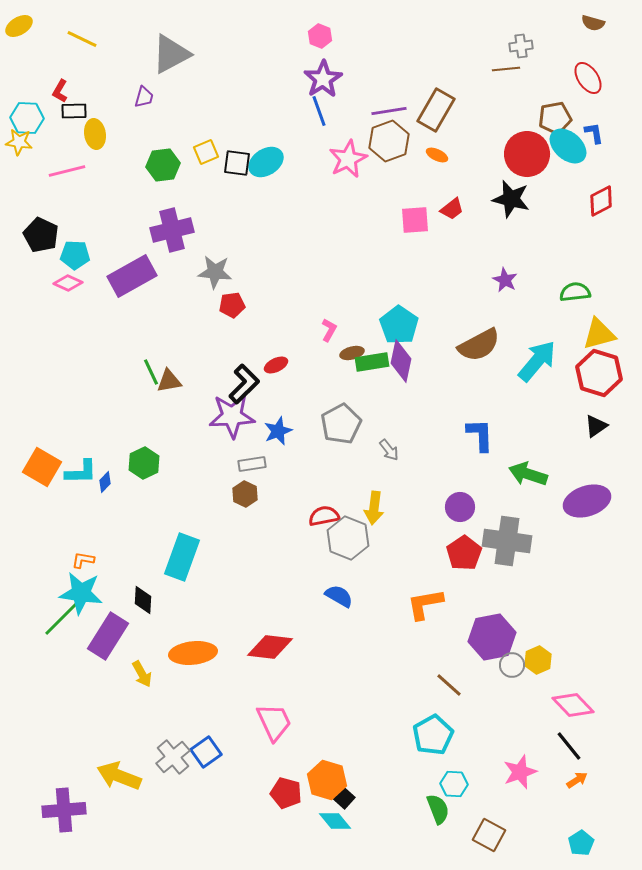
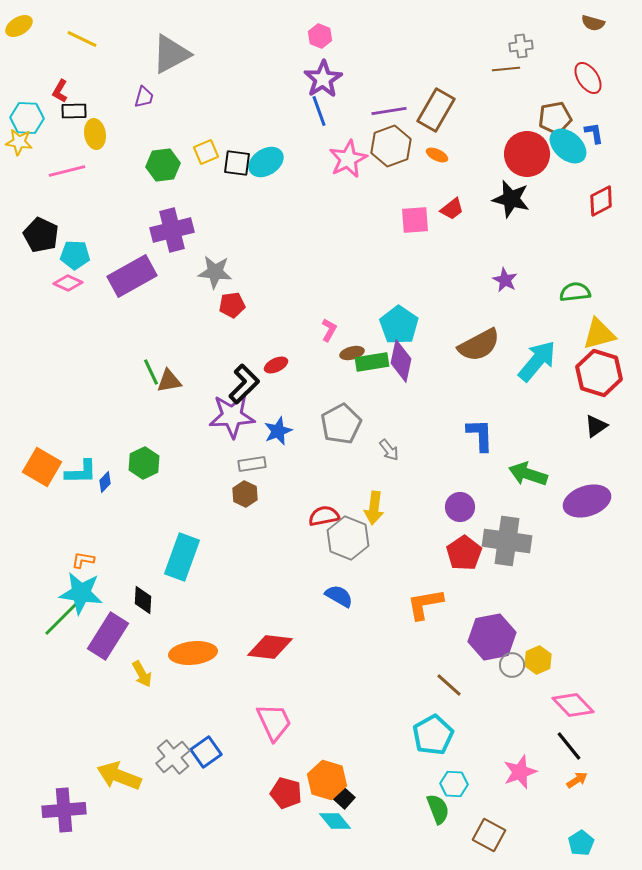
brown hexagon at (389, 141): moved 2 px right, 5 px down
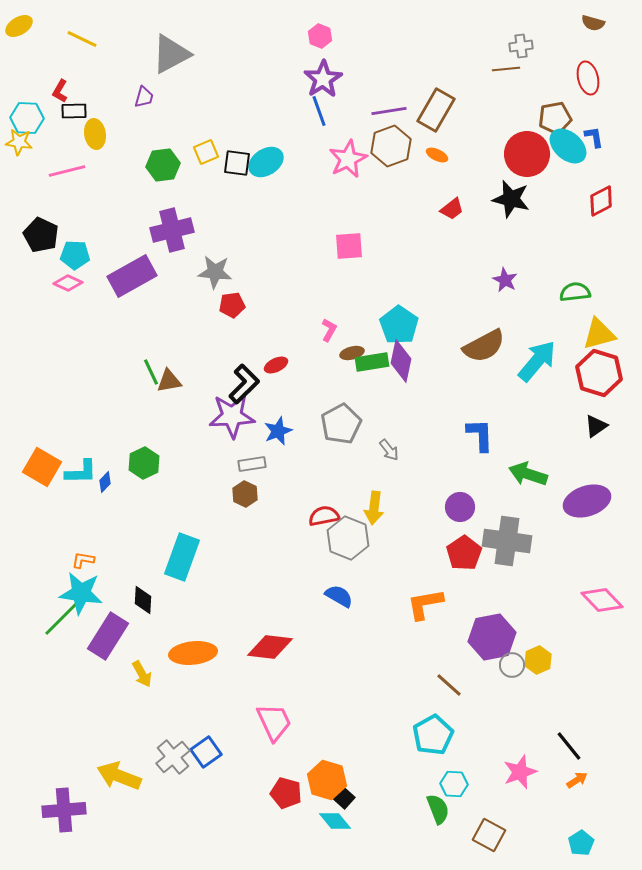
red ellipse at (588, 78): rotated 20 degrees clockwise
blue L-shape at (594, 133): moved 4 px down
pink square at (415, 220): moved 66 px left, 26 px down
brown semicircle at (479, 345): moved 5 px right, 1 px down
pink diamond at (573, 705): moved 29 px right, 105 px up
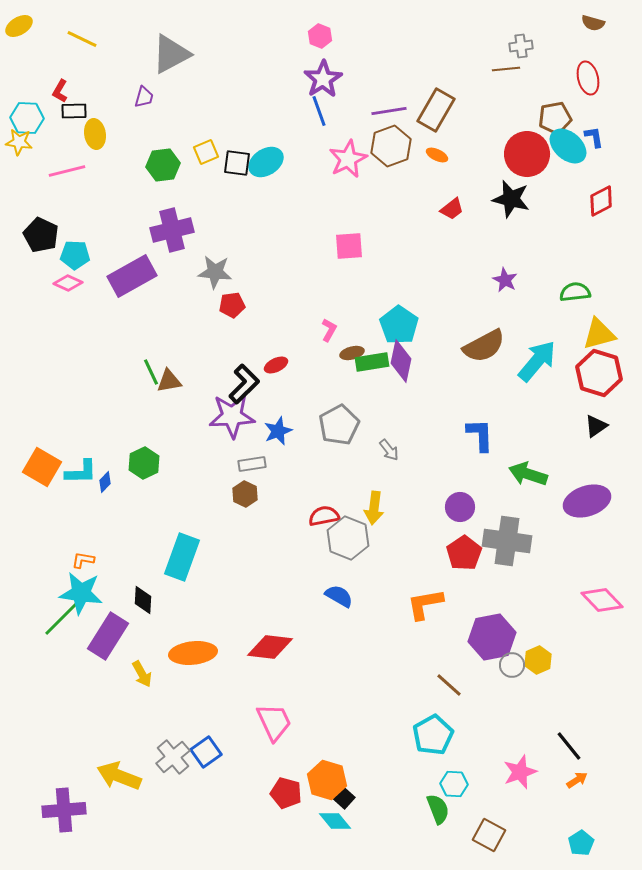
gray pentagon at (341, 424): moved 2 px left, 1 px down
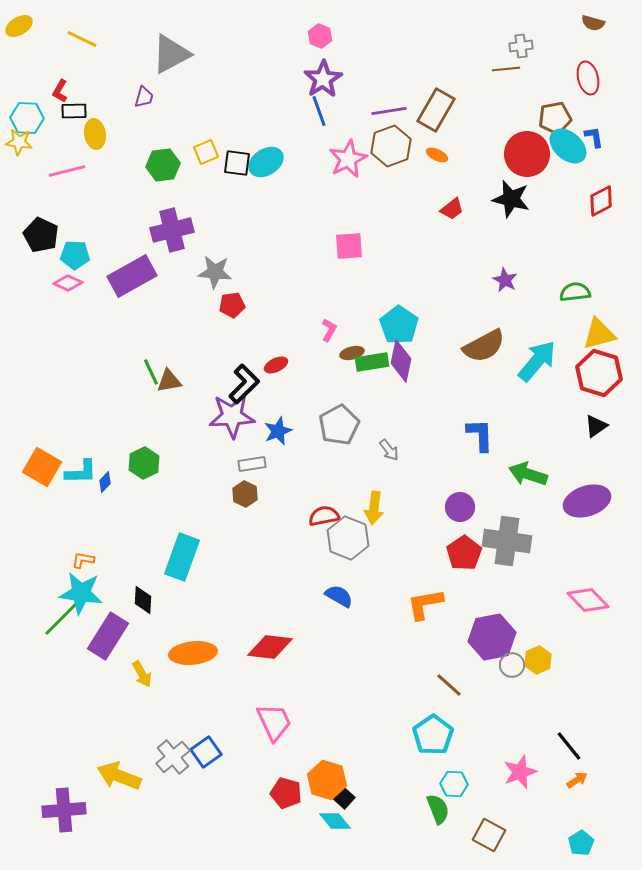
pink diamond at (602, 600): moved 14 px left
cyan pentagon at (433, 735): rotated 6 degrees counterclockwise
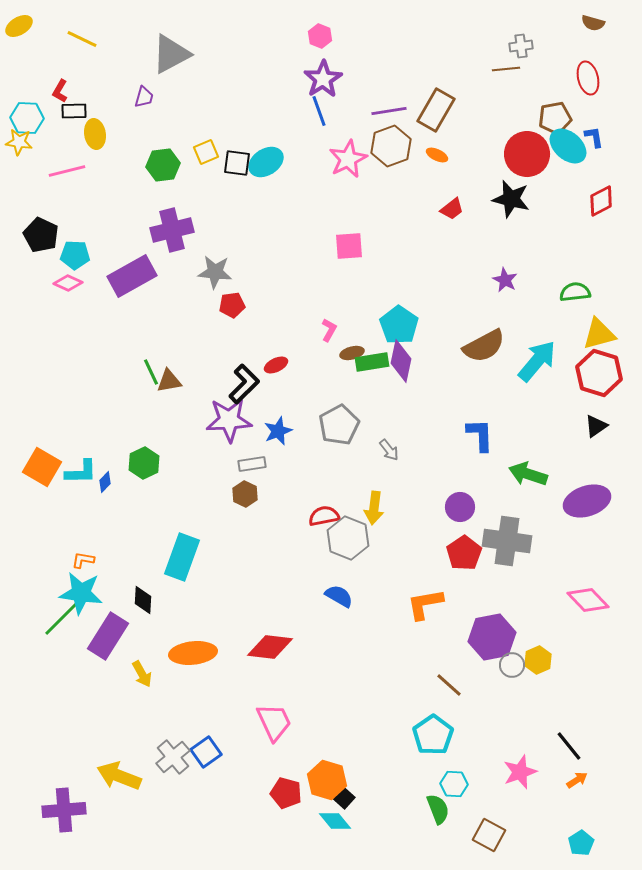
purple star at (232, 416): moved 3 px left, 4 px down
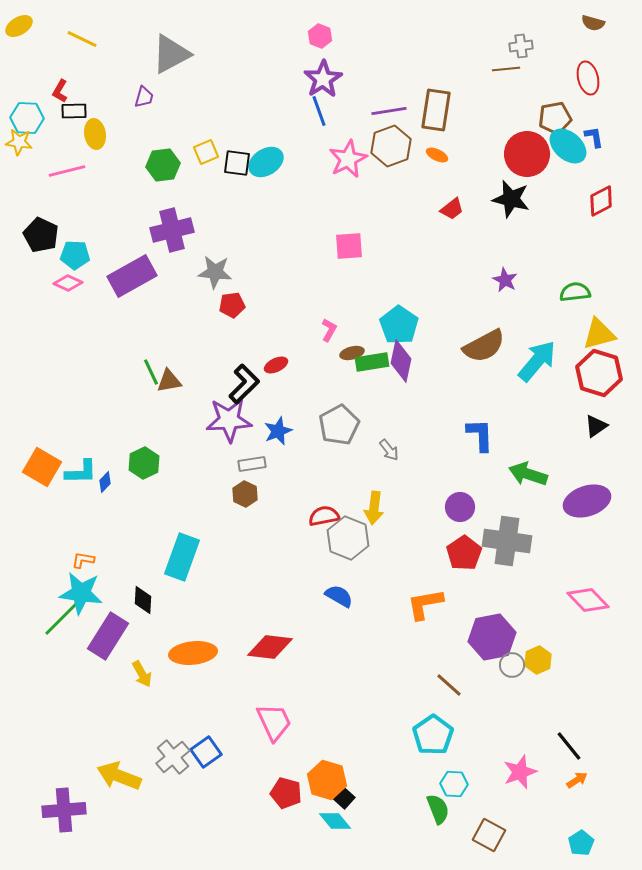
brown rectangle at (436, 110): rotated 21 degrees counterclockwise
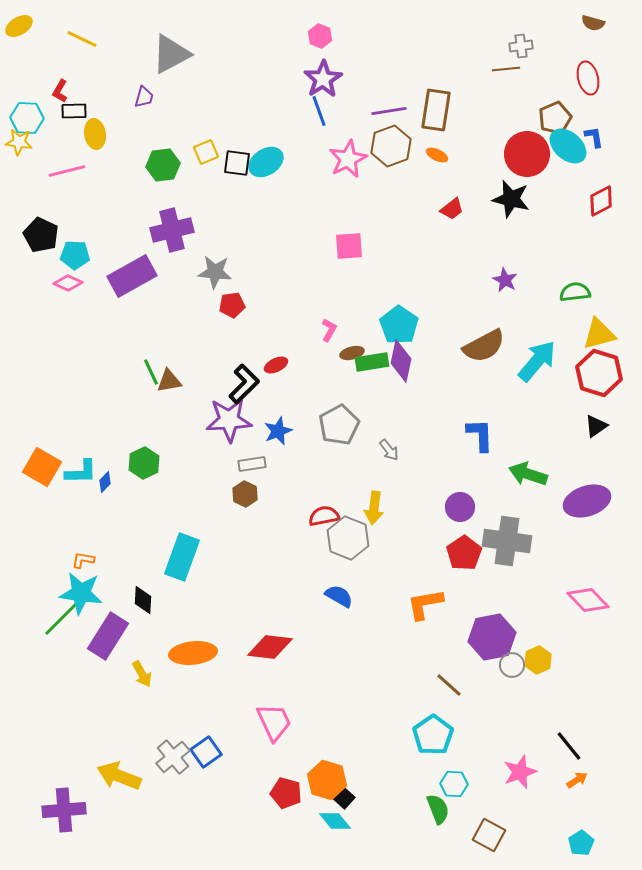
brown pentagon at (555, 118): rotated 12 degrees counterclockwise
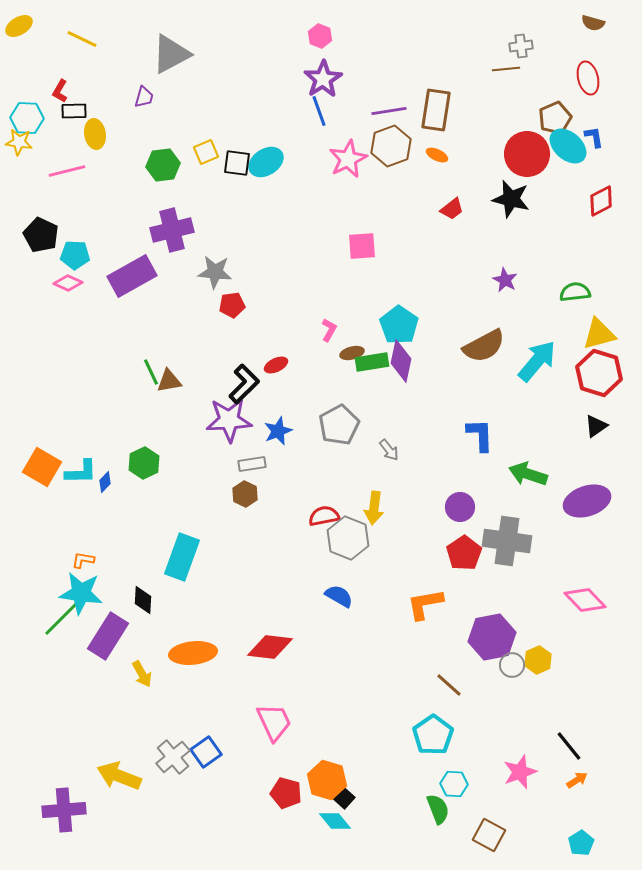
pink square at (349, 246): moved 13 px right
pink diamond at (588, 600): moved 3 px left
